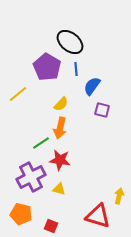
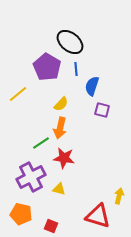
blue semicircle: rotated 18 degrees counterclockwise
red star: moved 4 px right, 2 px up
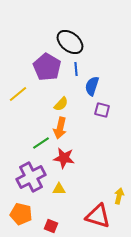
yellow triangle: rotated 16 degrees counterclockwise
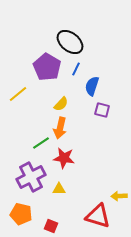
blue line: rotated 32 degrees clockwise
yellow arrow: rotated 105 degrees counterclockwise
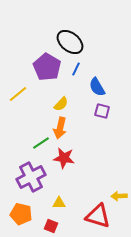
blue semicircle: moved 5 px right, 1 px down; rotated 48 degrees counterclockwise
purple square: moved 1 px down
yellow triangle: moved 14 px down
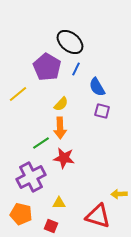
orange arrow: rotated 15 degrees counterclockwise
yellow arrow: moved 2 px up
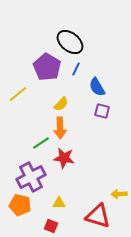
orange pentagon: moved 1 px left, 9 px up
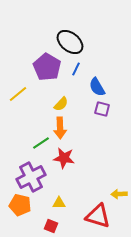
purple square: moved 2 px up
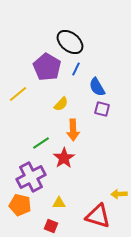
orange arrow: moved 13 px right, 2 px down
red star: rotated 30 degrees clockwise
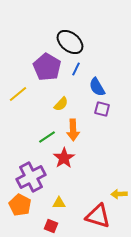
green line: moved 6 px right, 6 px up
orange pentagon: rotated 15 degrees clockwise
